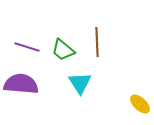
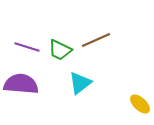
brown line: moved 1 px left, 2 px up; rotated 68 degrees clockwise
green trapezoid: moved 3 px left; rotated 15 degrees counterclockwise
cyan triangle: rotated 25 degrees clockwise
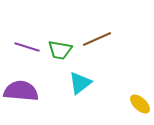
brown line: moved 1 px right, 1 px up
green trapezoid: rotated 15 degrees counterclockwise
purple semicircle: moved 7 px down
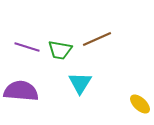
cyan triangle: rotated 20 degrees counterclockwise
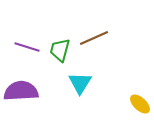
brown line: moved 3 px left, 1 px up
green trapezoid: rotated 95 degrees clockwise
purple semicircle: rotated 8 degrees counterclockwise
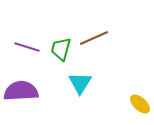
green trapezoid: moved 1 px right, 1 px up
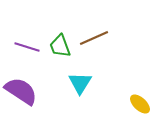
green trapezoid: moved 1 px left, 3 px up; rotated 35 degrees counterclockwise
purple semicircle: rotated 36 degrees clockwise
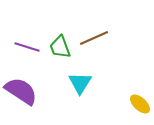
green trapezoid: moved 1 px down
